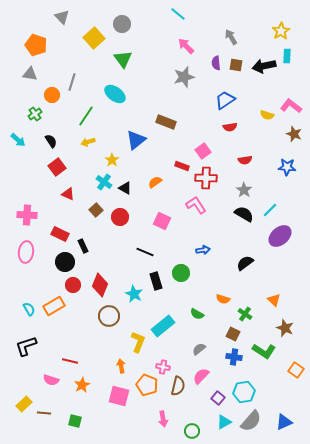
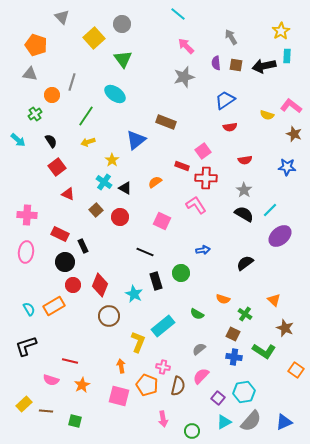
brown line at (44, 413): moved 2 px right, 2 px up
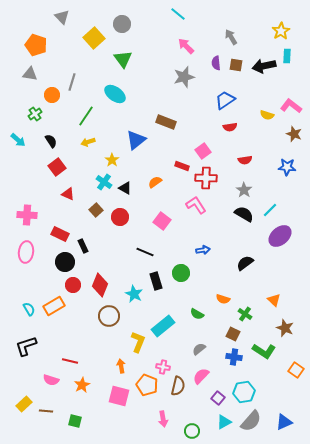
pink square at (162, 221): rotated 12 degrees clockwise
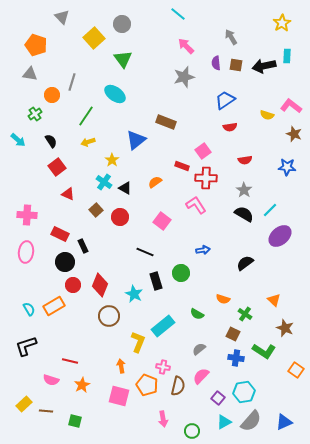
yellow star at (281, 31): moved 1 px right, 8 px up
blue cross at (234, 357): moved 2 px right, 1 px down
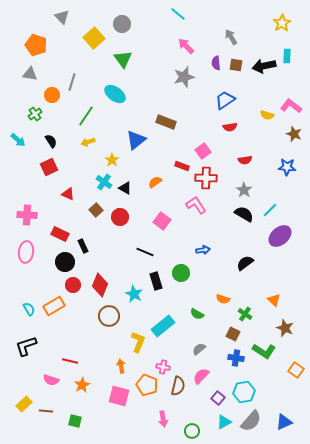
red square at (57, 167): moved 8 px left; rotated 12 degrees clockwise
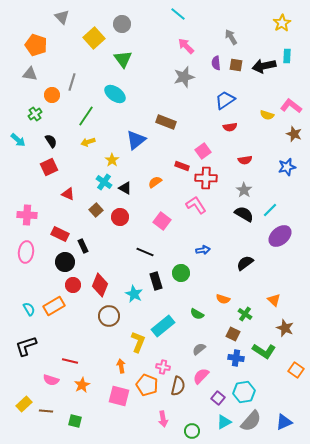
blue star at (287, 167): rotated 18 degrees counterclockwise
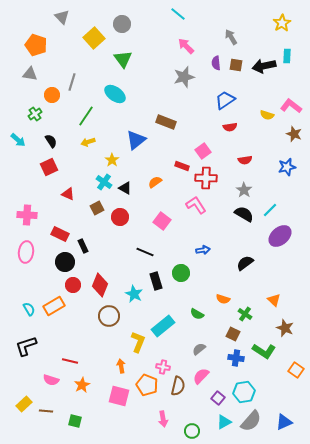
brown square at (96, 210): moved 1 px right, 2 px up; rotated 16 degrees clockwise
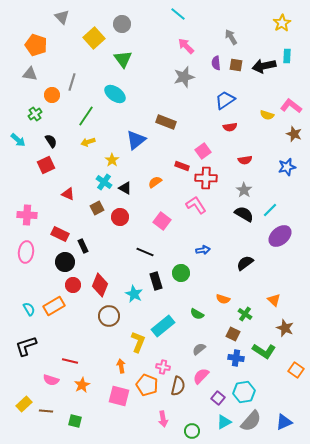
red square at (49, 167): moved 3 px left, 2 px up
